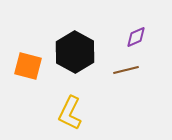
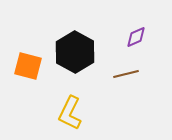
brown line: moved 4 px down
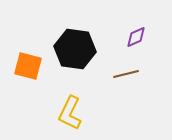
black hexagon: moved 3 px up; rotated 21 degrees counterclockwise
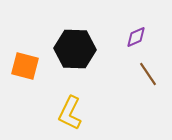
black hexagon: rotated 6 degrees counterclockwise
orange square: moved 3 px left
brown line: moved 22 px right; rotated 70 degrees clockwise
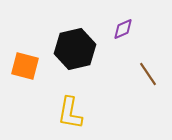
purple diamond: moved 13 px left, 8 px up
black hexagon: rotated 15 degrees counterclockwise
yellow L-shape: rotated 16 degrees counterclockwise
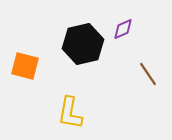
black hexagon: moved 8 px right, 5 px up
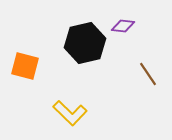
purple diamond: moved 3 px up; rotated 30 degrees clockwise
black hexagon: moved 2 px right, 1 px up
yellow L-shape: rotated 56 degrees counterclockwise
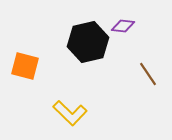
black hexagon: moved 3 px right, 1 px up
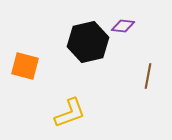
brown line: moved 2 px down; rotated 45 degrees clockwise
yellow L-shape: rotated 64 degrees counterclockwise
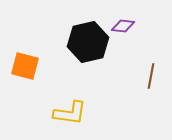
brown line: moved 3 px right
yellow L-shape: rotated 28 degrees clockwise
